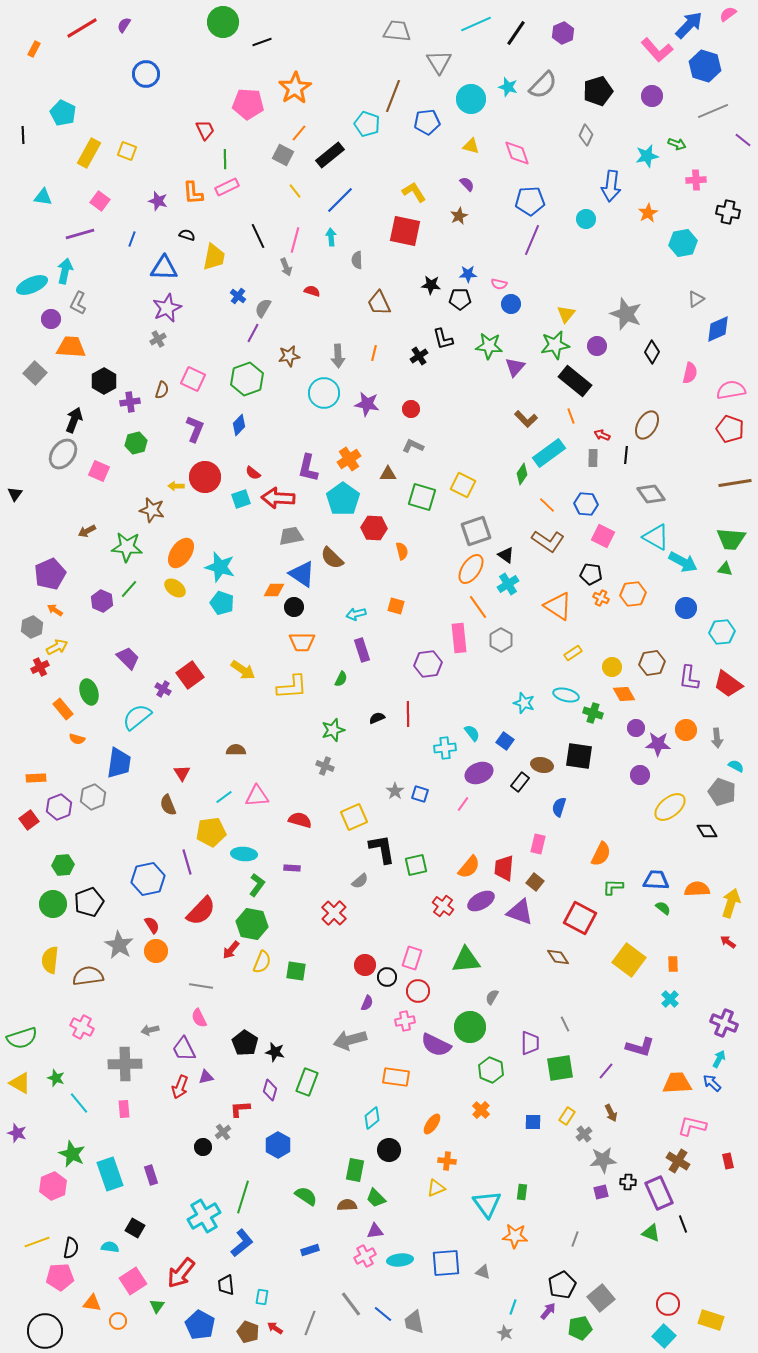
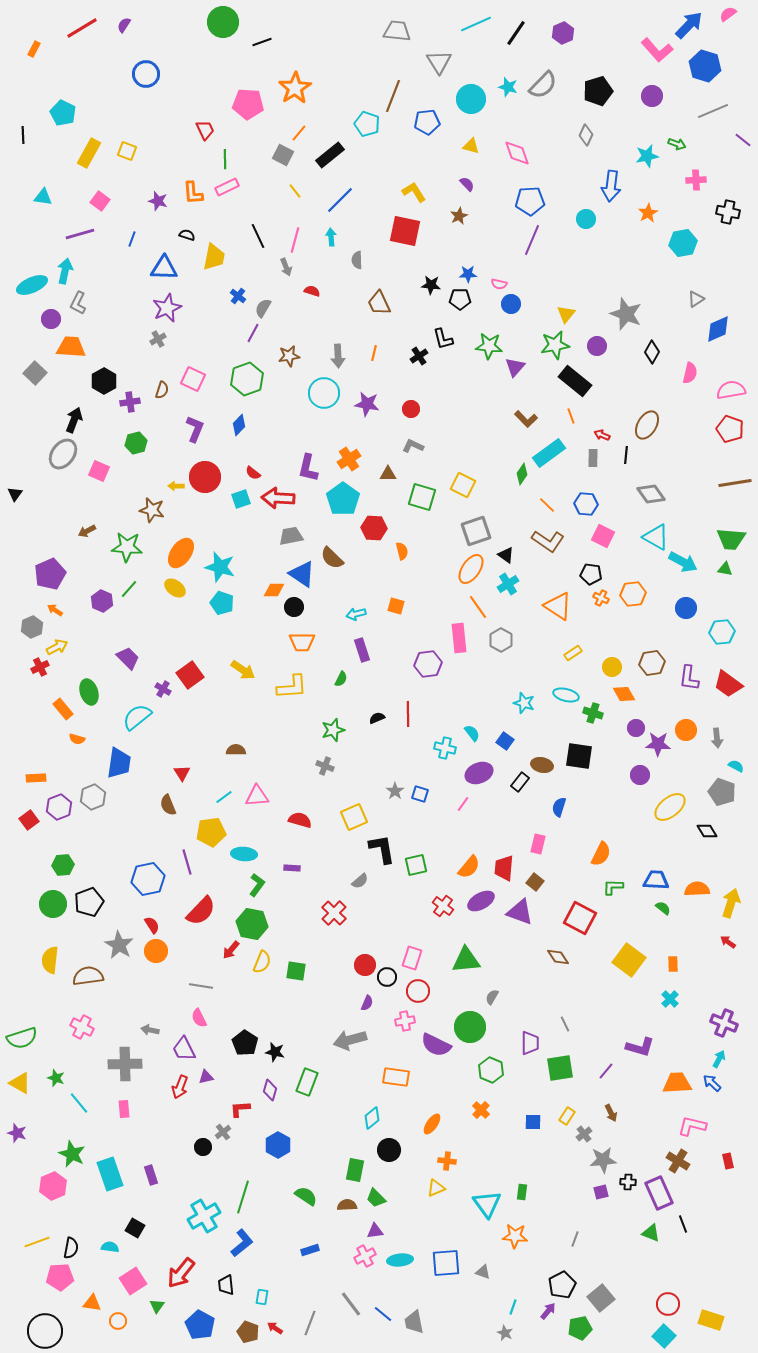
cyan cross at (445, 748): rotated 20 degrees clockwise
gray arrow at (150, 1030): rotated 24 degrees clockwise
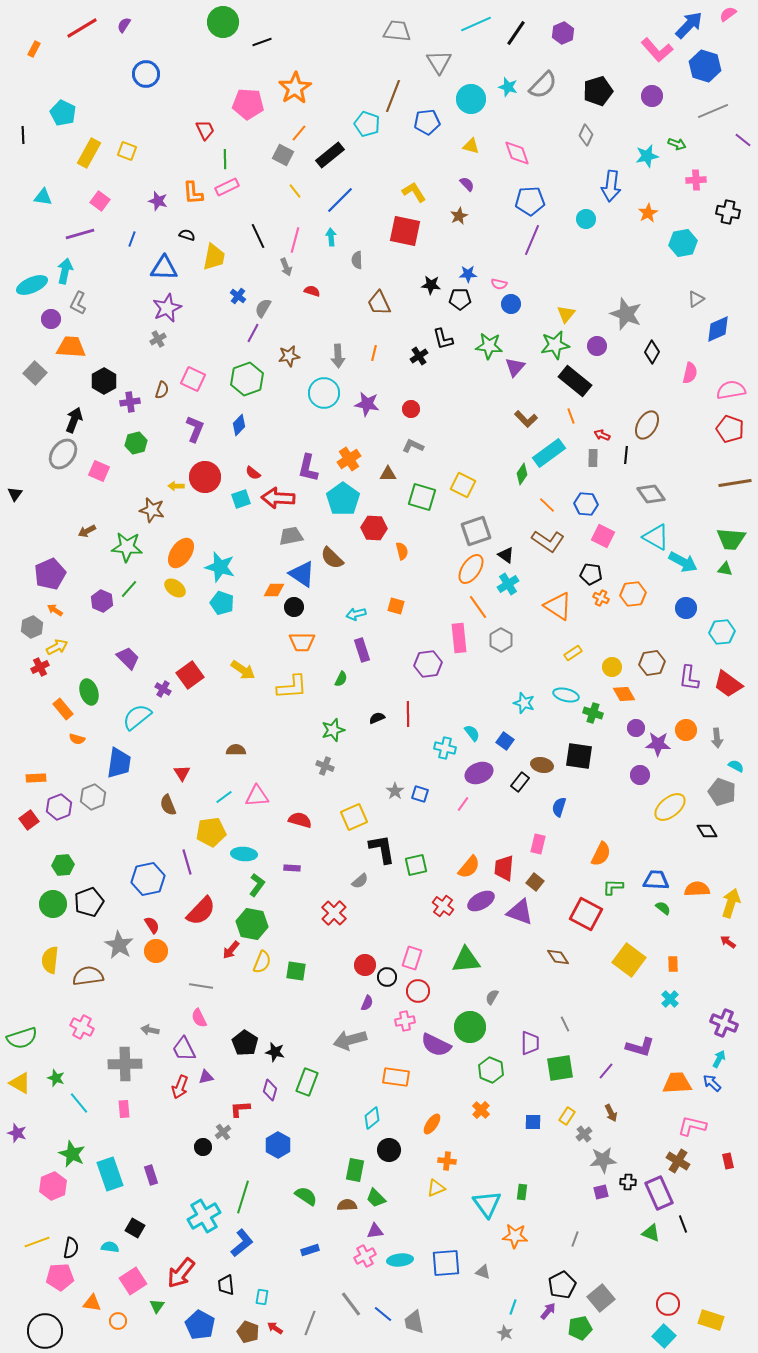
red square at (580, 918): moved 6 px right, 4 px up
